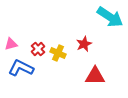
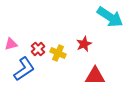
blue L-shape: moved 3 px right, 1 px down; rotated 120 degrees clockwise
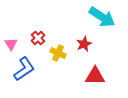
cyan arrow: moved 8 px left
pink triangle: rotated 48 degrees counterclockwise
red cross: moved 11 px up
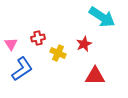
red cross: rotated 32 degrees clockwise
blue L-shape: moved 2 px left
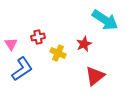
cyan arrow: moved 3 px right, 3 px down
red cross: moved 1 px up
red triangle: rotated 40 degrees counterclockwise
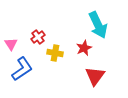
cyan arrow: moved 7 px left, 5 px down; rotated 32 degrees clockwise
red cross: rotated 24 degrees counterclockwise
red star: moved 4 px down
yellow cross: moved 3 px left; rotated 14 degrees counterclockwise
red triangle: rotated 15 degrees counterclockwise
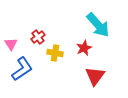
cyan arrow: rotated 16 degrees counterclockwise
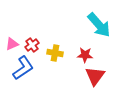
cyan arrow: moved 1 px right
red cross: moved 6 px left, 8 px down
pink triangle: moved 1 px right; rotated 40 degrees clockwise
red star: moved 1 px right, 7 px down; rotated 28 degrees clockwise
blue L-shape: moved 1 px right, 1 px up
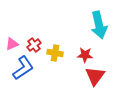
cyan arrow: rotated 28 degrees clockwise
red cross: moved 2 px right
